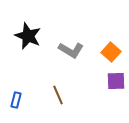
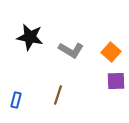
black star: moved 2 px right, 1 px down; rotated 12 degrees counterclockwise
brown line: rotated 42 degrees clockwise
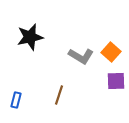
black star: rotated 24 degrees counterclockwise
gray L-shape: moved 10 px right, 6 px down
brown line: moved 1 px right
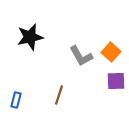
gray L-shape: rotated 30 degrees clockwise
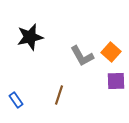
gray L-shape: moved 1 px right
blue rectangle: rotated 49 degrees counterclockwise
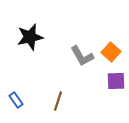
brown line: moved 1 px left, 6 px down
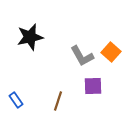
purple square: moved 23 px left, 5 px down
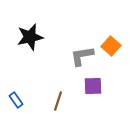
orange square: moved 6 px up
gray L-shape: rotated 110 degrees clockwise
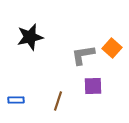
orange square: moved 1 px right, 2 px down
gray L-shape: moved 1 px right, 1 px up
blue rectangle: rotated 56 degrees counterclockwise
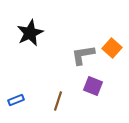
black star: moved 4 px up; rotated 12 degrees counterclockwise
purple square: rotated 24 degrees clockwise
blue rectangle: rotated 21 degrees counterclockwise
